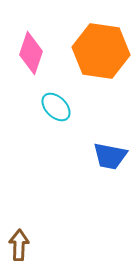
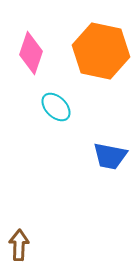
orange hexagon: rotated 4 degrees clockwise
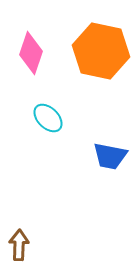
cyan ellipse: moved 8 px left, 11 px down
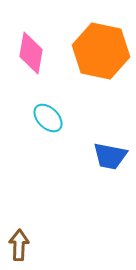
pink diamond: rotated 9 degrees counterclockwise
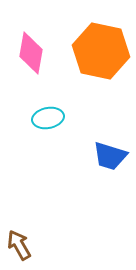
cyan ellipse: rotated 56 degrees counterclockwise
blue trapezoid: rotated 6 degrees clockwise
brown arrow: rotated 32 degrees counterclockwise
